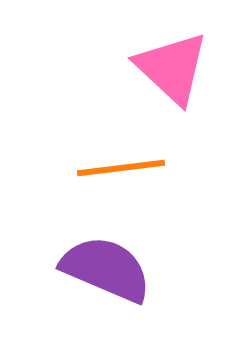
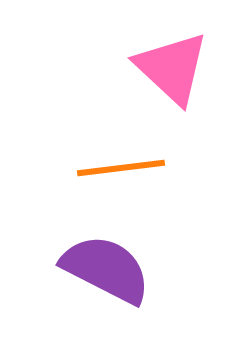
purple semicircle: rotated 4 degrees clockwise
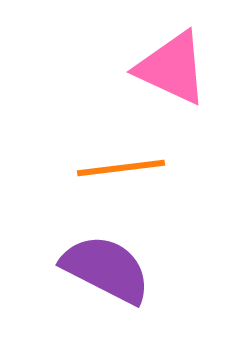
pink triangle: rotated 18 degrees counterclockwise
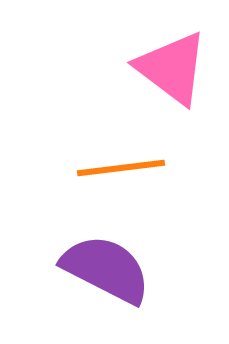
pink triangle: rotated 12 degrees clockwise
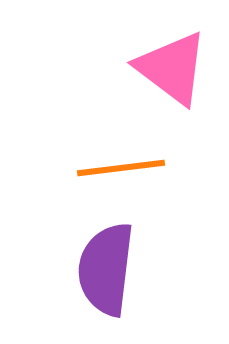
purple semicircle: rotated 110 degrees counterclockwise
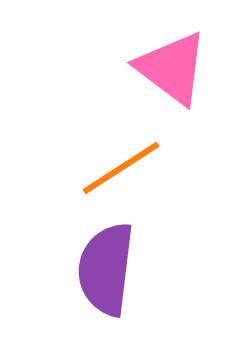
orange line: rotated 26 degrees counterclockwise
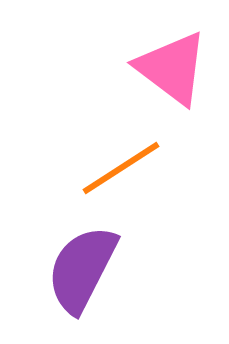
purple semicircle: moved 24 px left; rotated 20 degrees clockwise
